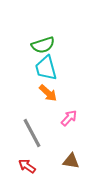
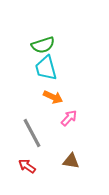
orange arrow: moved 5 px right, 4 px down; rotated 18 degrees counterclockwise
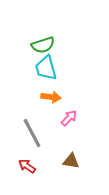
orange arrow: moved 2 px left; rotated 18 degrees counterclockwise
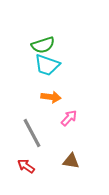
cyan trapezoid: moved 1 px right, 3 px up; rotated 56 degrees counterclockwise
red arrow: moved 1 px left
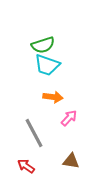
orange arrow: moved 2 px right
gray line: moved 2 px right
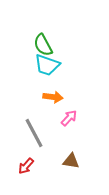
green semicircle: rotated 80 degrees clockwise
red arrow: rotated 84 degrees counterclockwise
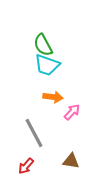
pink arrow: moved 3 px right, 6 px up
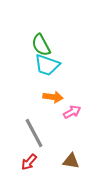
green semicircle: moved 2 px left
pink arrow: rotated 18 degrees clockwise
red arrow: moved 3 px right, 4 px up
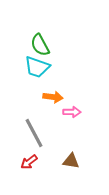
green semicircle: moved 1 px left
cyan trapezoid: moved 10 px left, 2 px down
pink arrow: rotated 30 degrees clockwise
red arrow: rotated 12 degrees clockwise
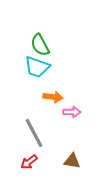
brown triangle: moved 1 px right
